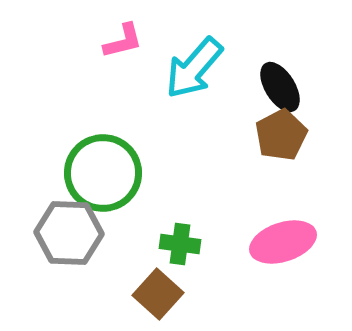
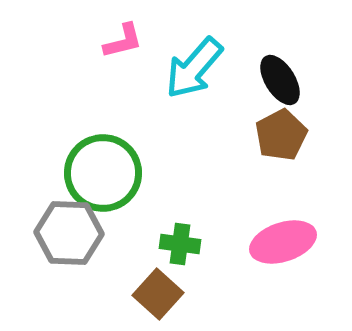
black ellipse: moved 7 px up
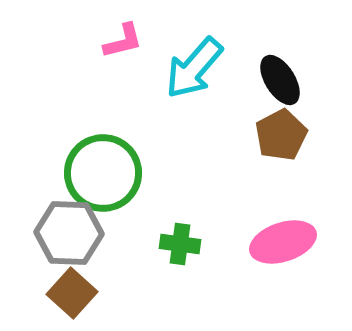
brown square: moved 86 px left, 1 px up
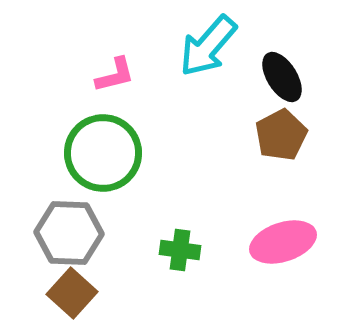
pink L-shape: moved 8 px left, 34 px down
cyan arrow: moved 14 px right, 22 px up
black ellipse: moved 2 px right, 3 px up
green circle: moved 20 px up
green cross: moved 6 px down
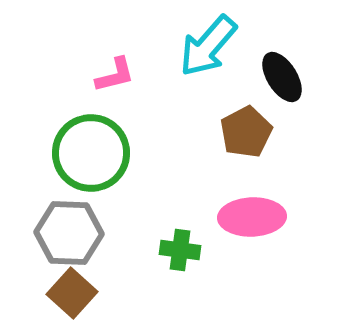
brown pentagon: moved 35 px left, 3 px up
green circle: moved 12 px left
pink ellipse: moved 31 px left, 25 px up; rotated 16 degrees clockwise
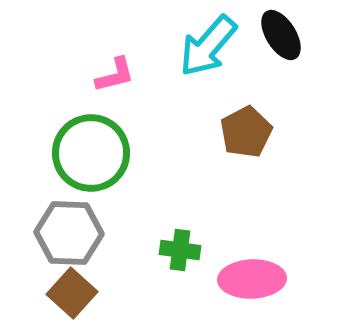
black ellipse: moved 1 px left, 42 px up
pink ellipse: moved 62 px down
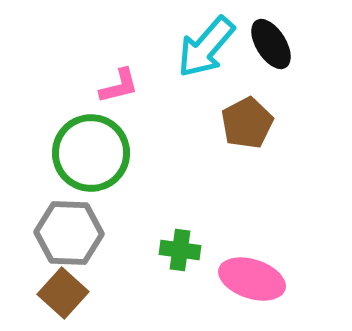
black ellipse: moved 10 px left, 9 px down
cyan arrow: moved 2 px left, 1 px down
pink L-shape: moved 4 px right, 11 px down
brown pentagon: moved 1 px right, 9 px up
pink ellipse: rotated 20 degrees clockwise
brown square: moved 9 px left
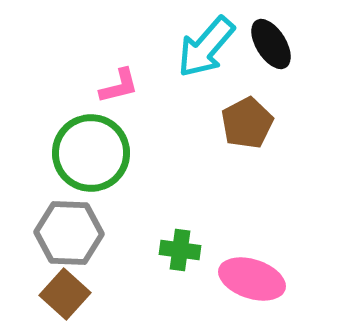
brown square: moved 2 px right, 1 px down
